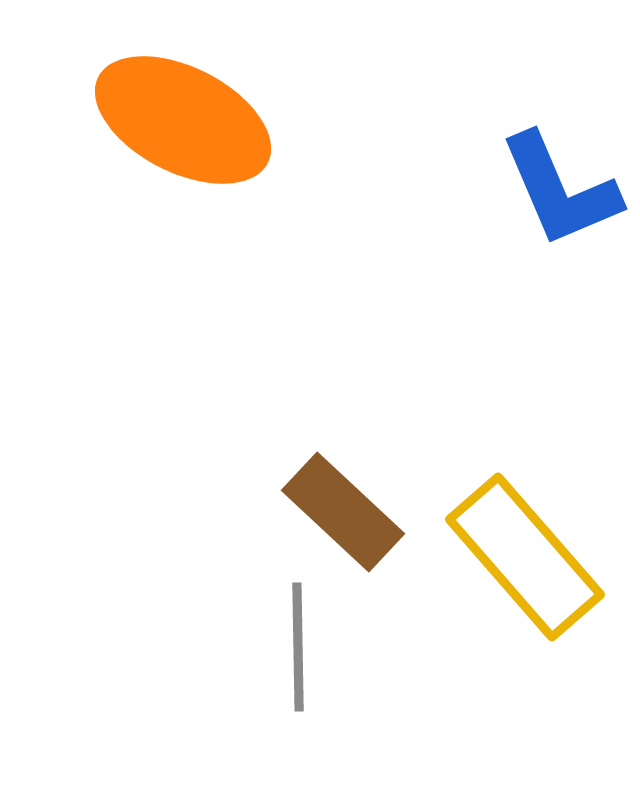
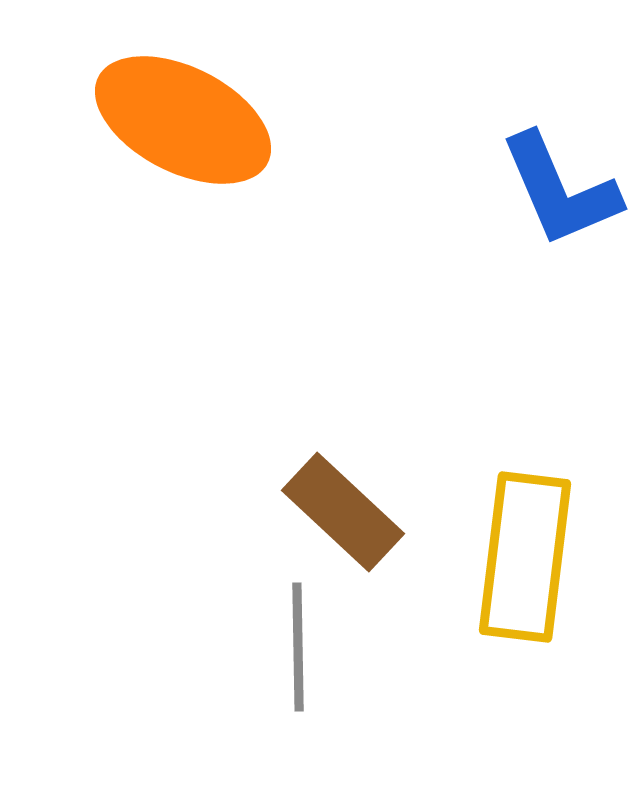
yellow rectangle: rotated 48 degrees clockwise
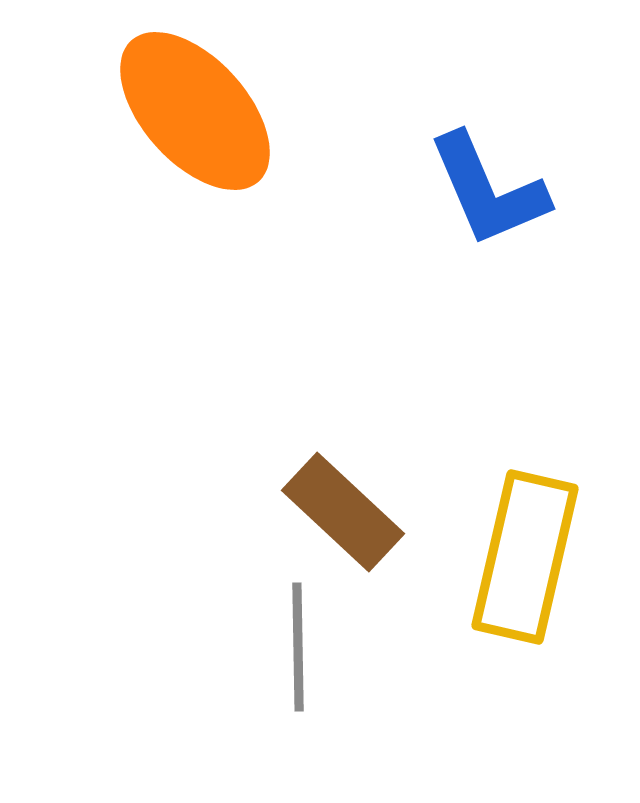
orange ellipse: moved 12 px right, 9 px up; rotated 21 degrees clockwise
blue L-shape: moved 72 px left
yellow rectangle: rotated 6 degrees clockwise
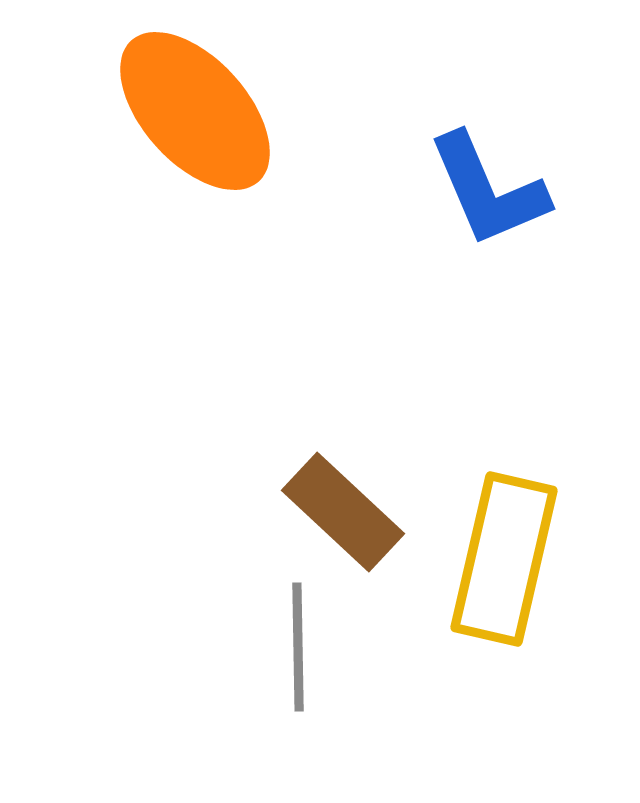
yellow rectangle: moved 21 px left, 2 px down
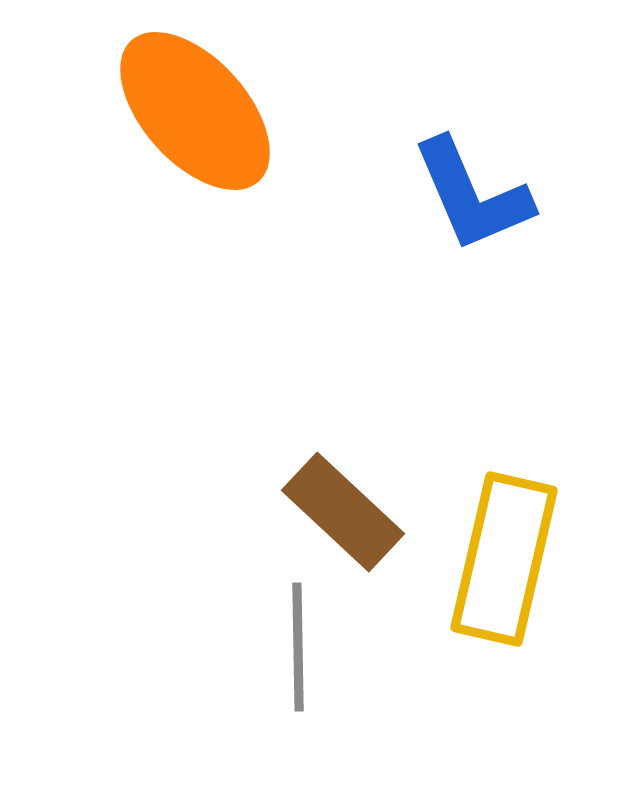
blue L-shape: moved 16 px left, 5 px down
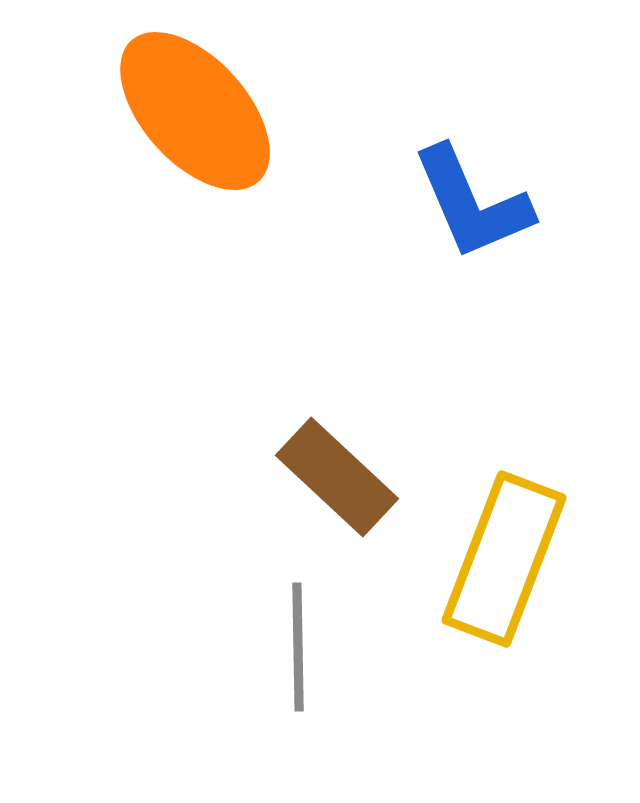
blue L-shape: moved 8 px down
brown rectangle: moved 6 px left, 35 px up
yellow rectangle: rotated 8 degrees clockwise
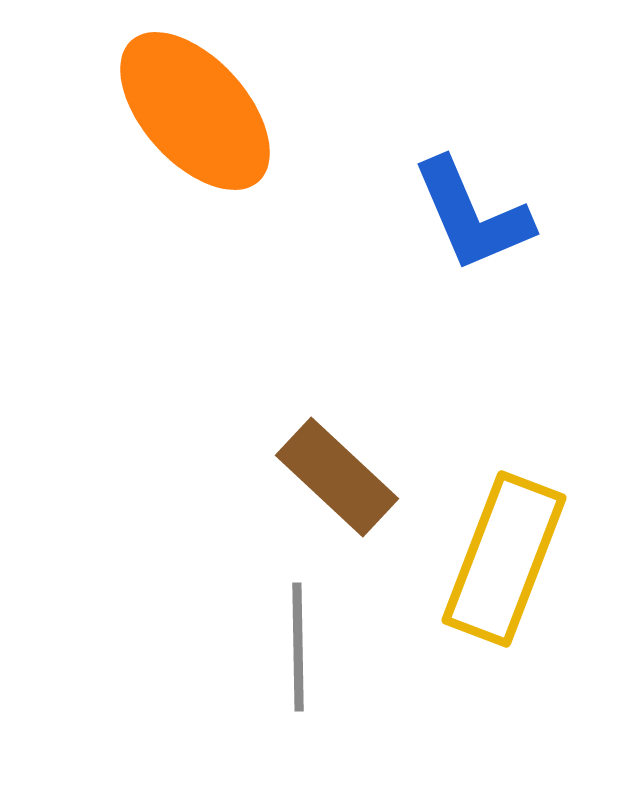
blue L-shape: moved 12 px down
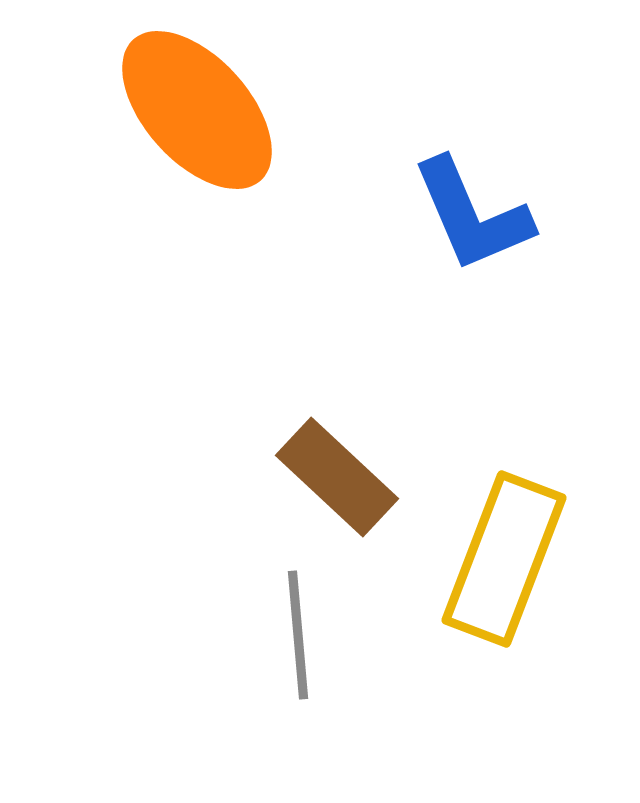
orange ellipse: moved 2 px right, 1 px up
gray line: moved 12 px up; rotated 4 degrees counterclockwise
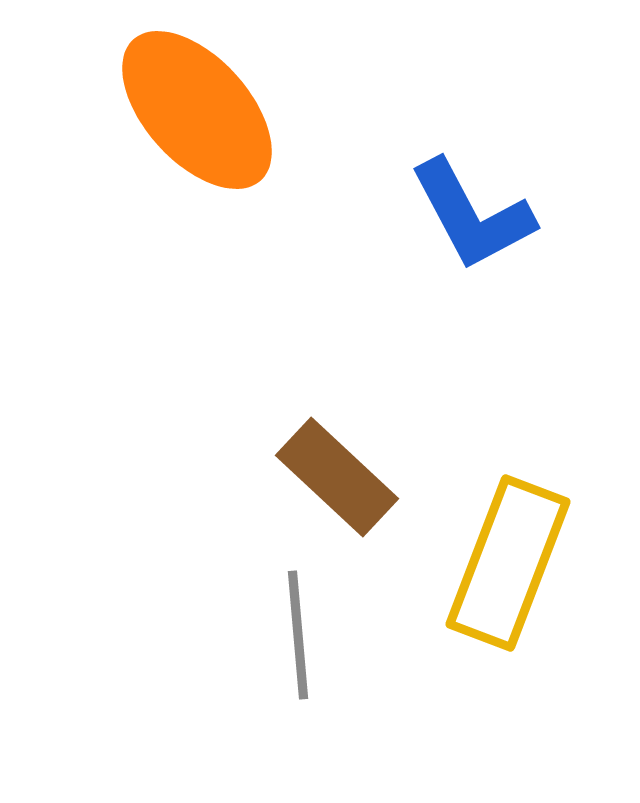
blue L-shape: rotated 5 degrees counterclockwise
yellow rectangle: moved 4 px right, 4 px down
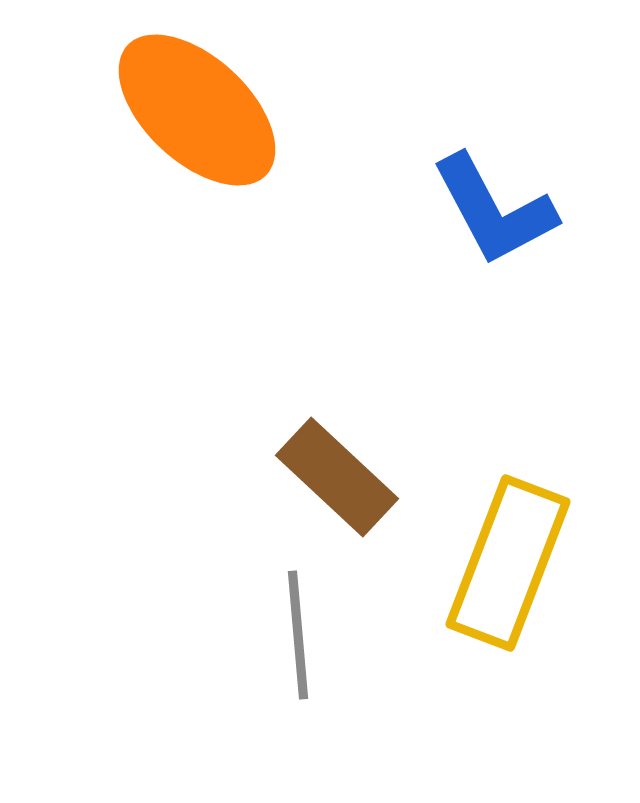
orange ellipse: rotated 5 degrees counterclockwise
blue L-shape: moved 22 px right, 5 px up
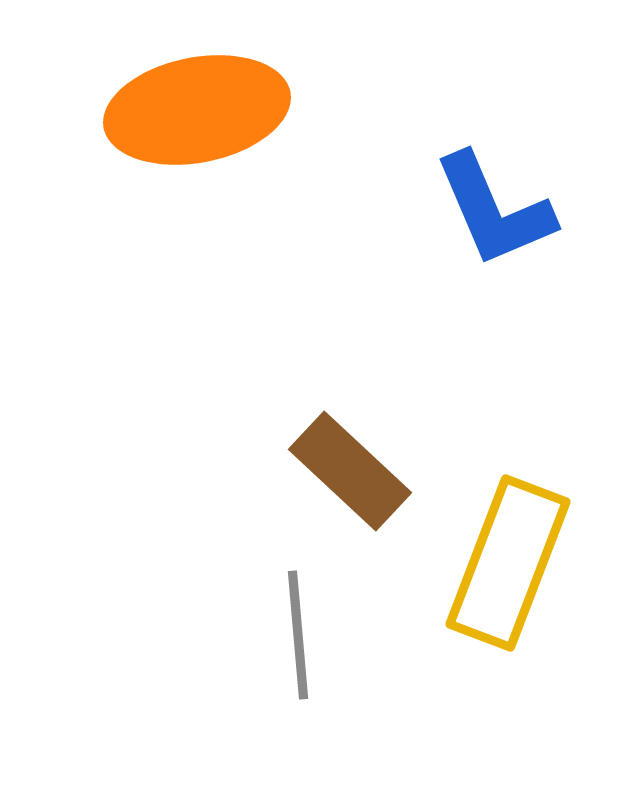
orange ellipse: rotated 54 degrees counterclockwise
blue L-shape: rotated 5 degrees clockwise
brown rectangle: moved 13 px right, 6 px up
